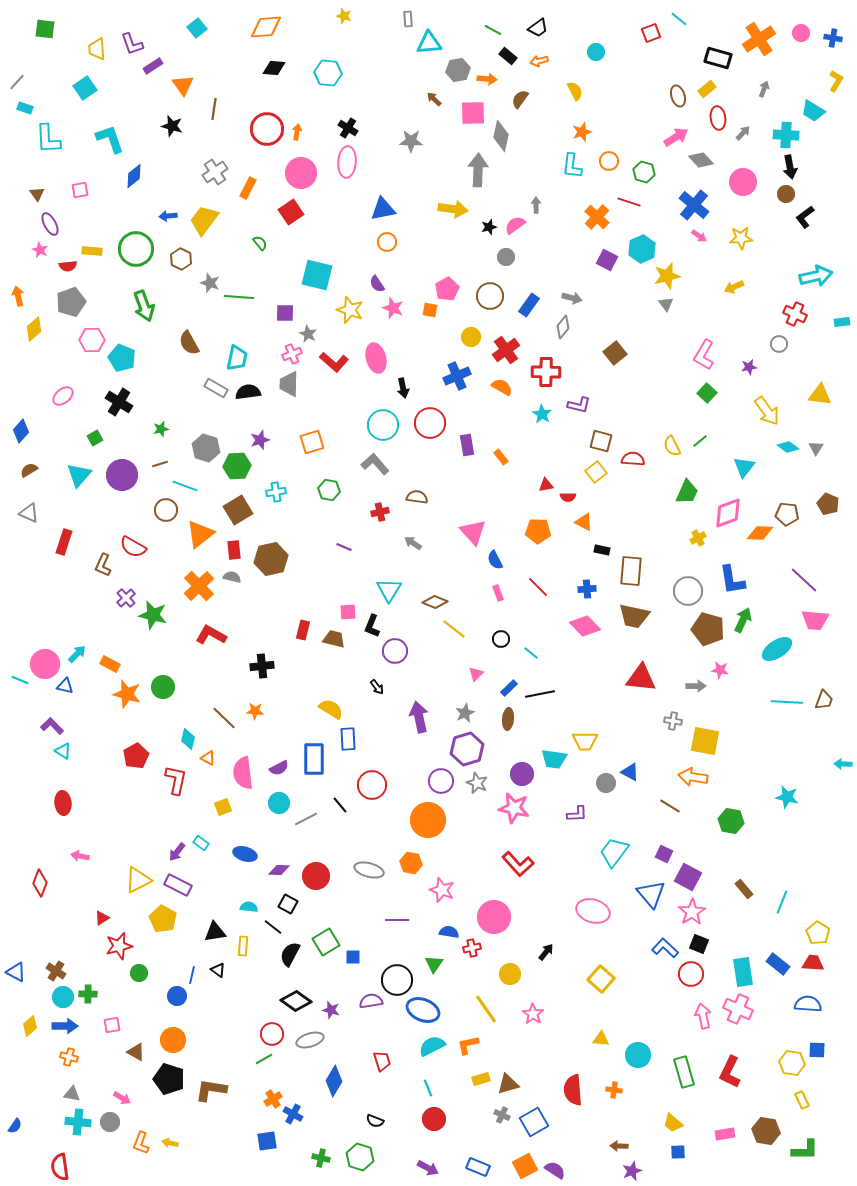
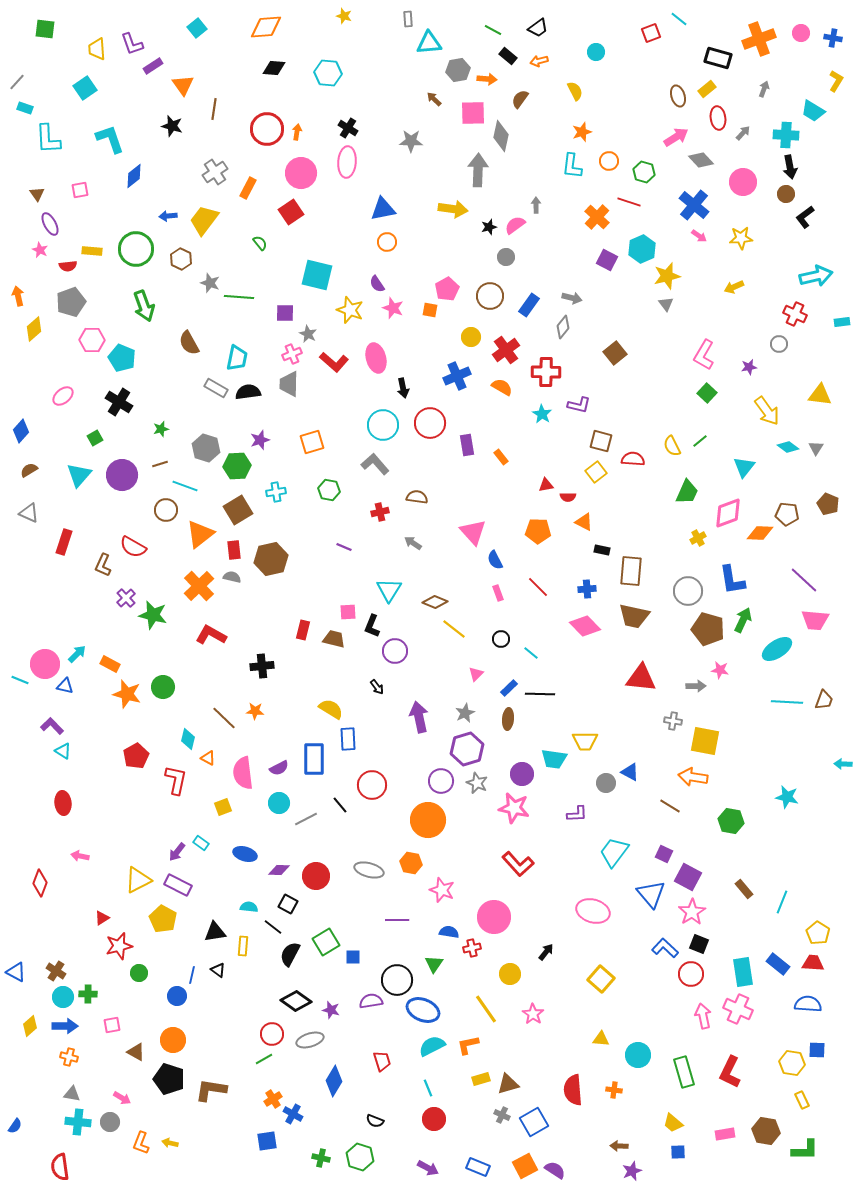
orange cross at (759, 39): rotated 12 degrees clockwise
black line at (540, 694): rotated 12 degrees clockwise
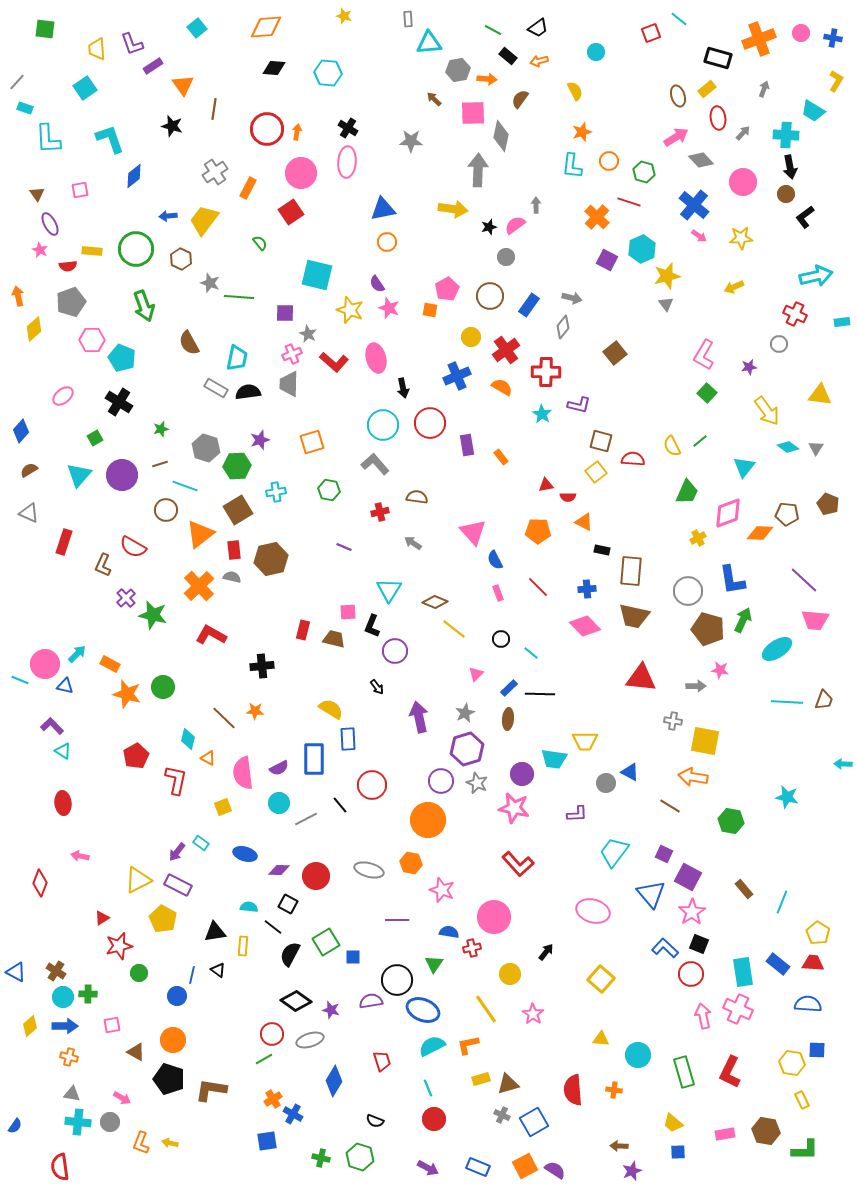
pink star at (393, 308): moved 4 px left
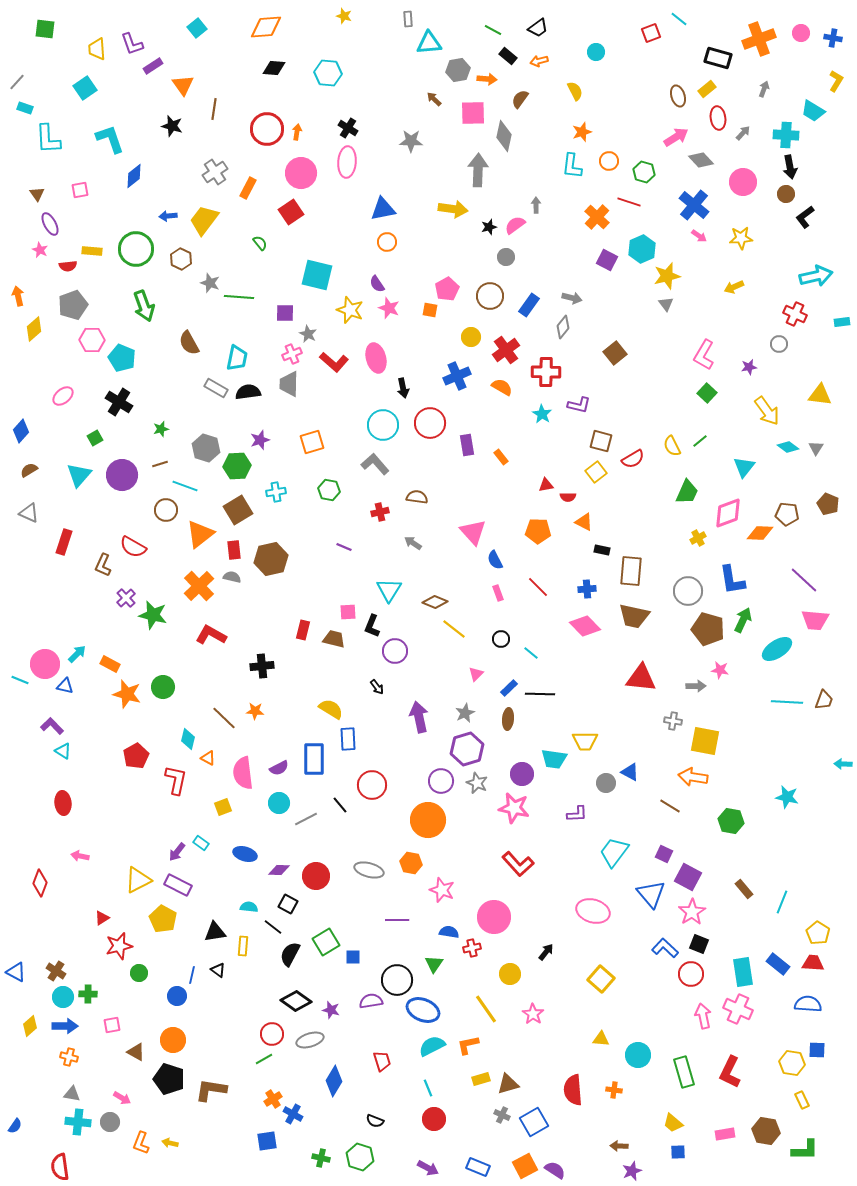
gray diamond at (501, 136): moved 3 px right
gray pentagon at (71, 302): moved 2 px right, 3 px down
red semicircle at (633, 459): rotated 145 degrees clockwise
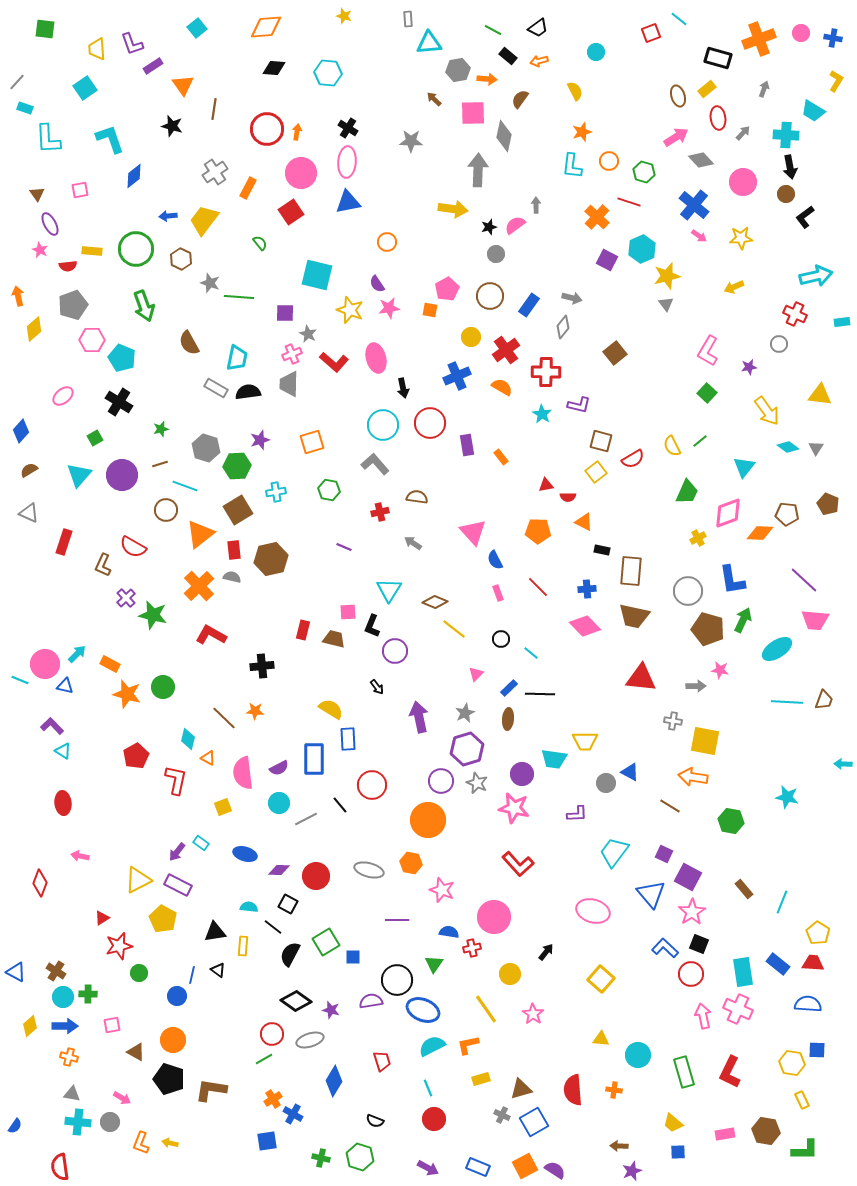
blue triangle at (383, 209): moved 35 px left, 7 px up
gray circle at (506, 257): moved 10 px left, 3 px up
pink star at (389, 308): rotated 30 degrees counterclockwise
pink L-shape at (704, 355): moved 4 px right, 4 px up
brown triangle at (508, 1084): moved 13 px right, 5 px down
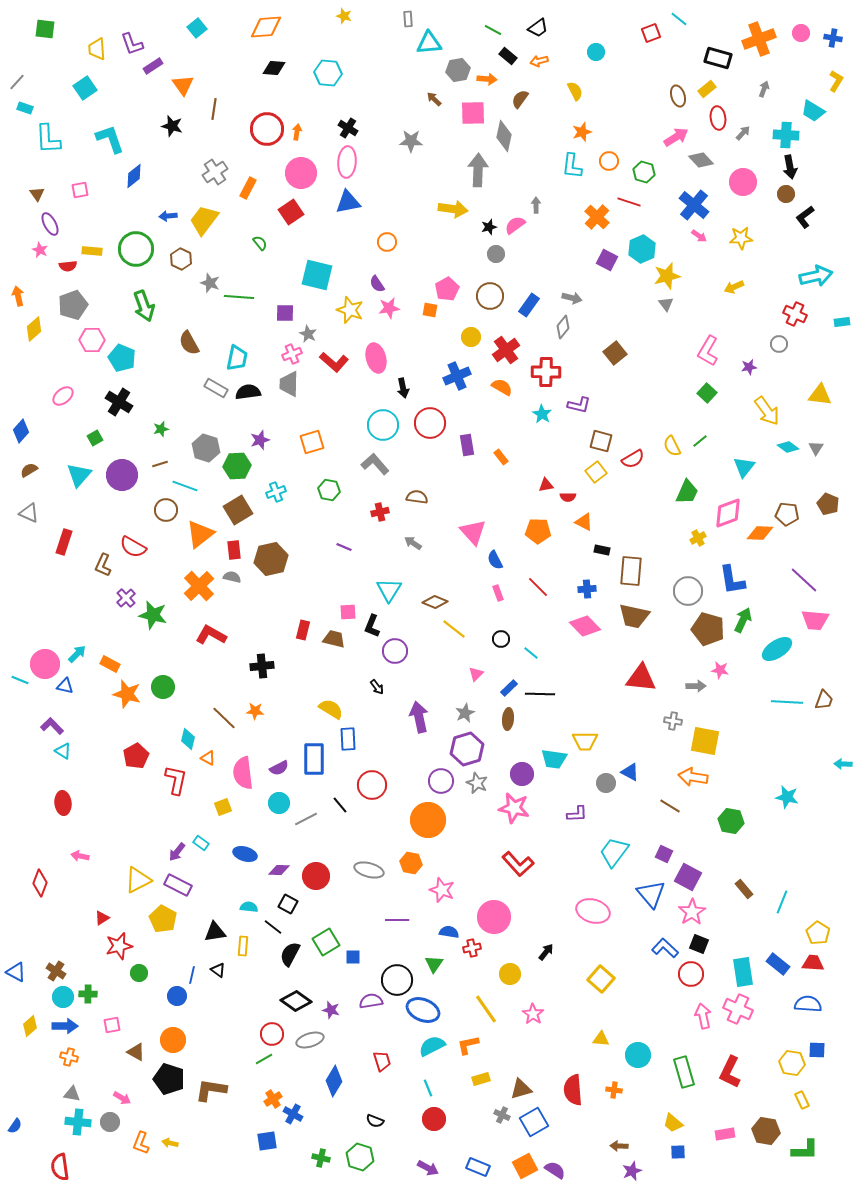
cyan cross at (276, 492): rotated 12 degrees counterclockwise
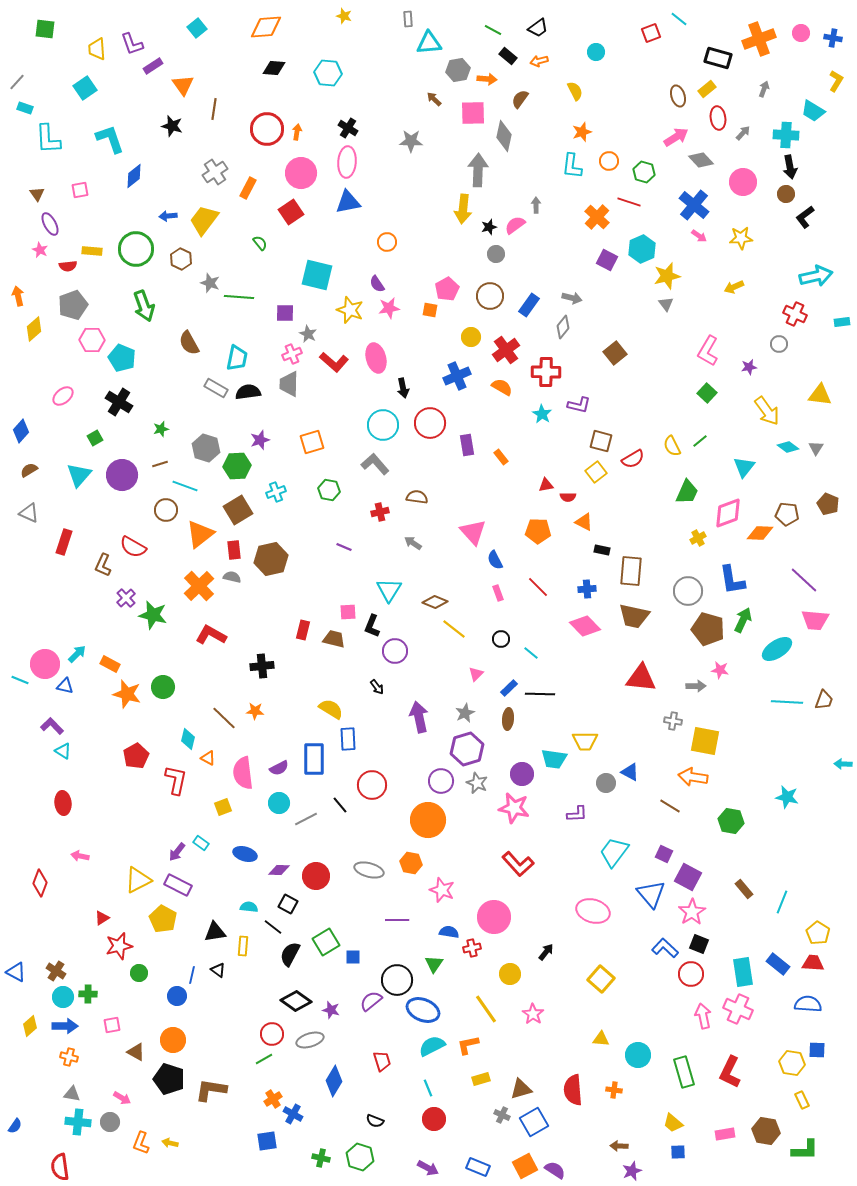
yellow arrow at (453, 209): moved 10 px right; rotated 88 degrees clockwise
purple semicircle at (371, 1001): rotated 30 degrees counterclockwise
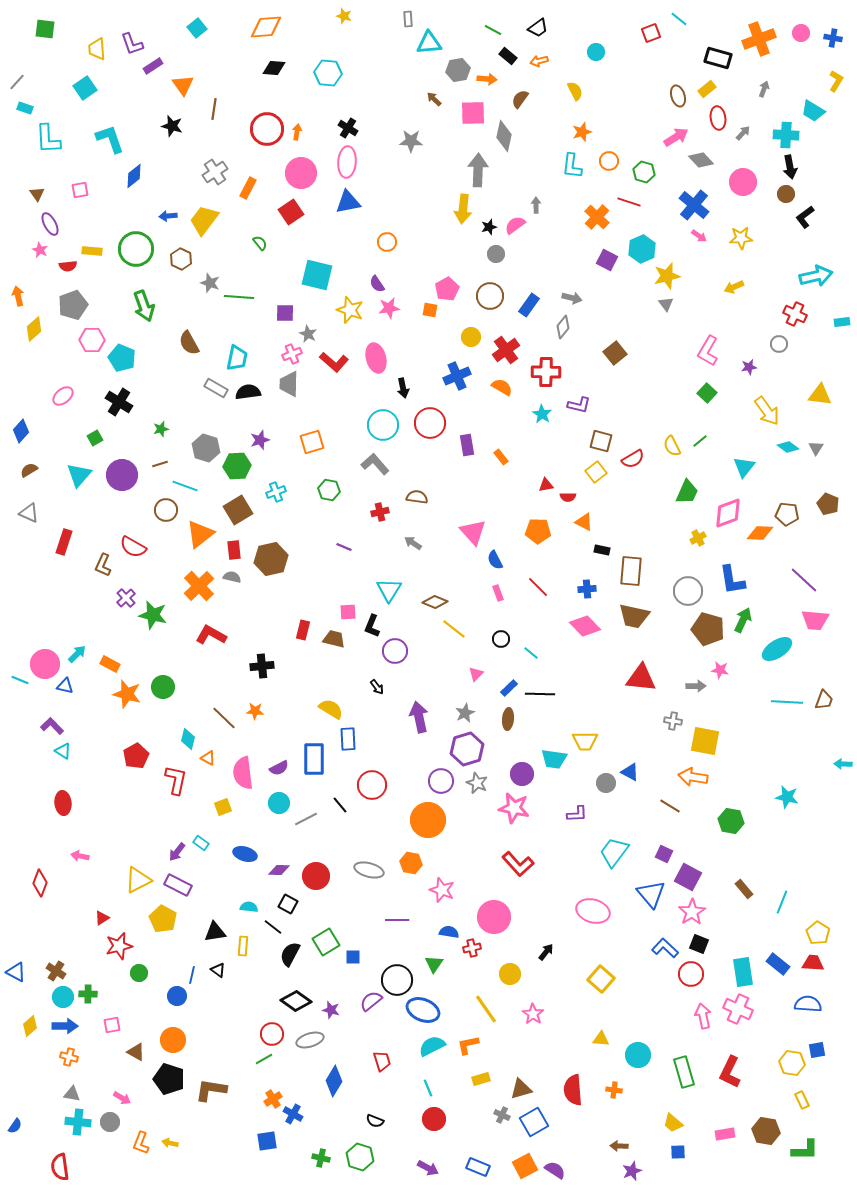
blue square at (817, 1050): rotated 12 degrees counterclockwise
